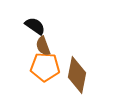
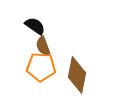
orange pentagon: moved 4 px left
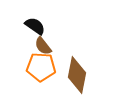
brown semicircle: rotated 18 degrees counterclockwise
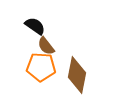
brown semicircle: moved 3 px right
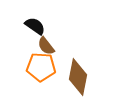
brown diamond: moved 1 px right, 2 px down
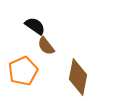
orange pentagon: moved 18 px left, 4 px down; rotated 28 degrees counterclockwise
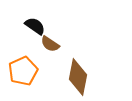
brown semicircle: moved 4 px right, 2 px up; rotated 18 degrees counterclockwise
